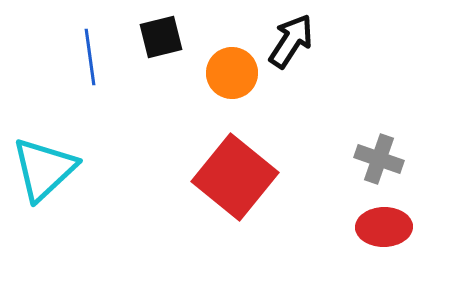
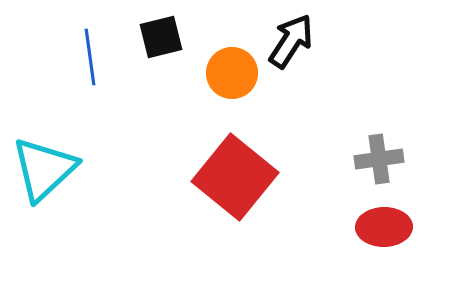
gray cross: rotated 27 degrees counterclockwise
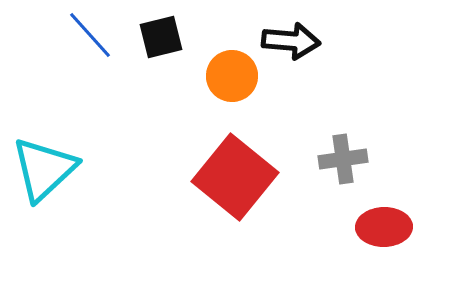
black arrow: rotated 62 degrees clockwise
blue line: moved 22 px up; rotated 34 degrees counterclockwise
orange circle: moved 3 px down
gray cross: moved 36 px left
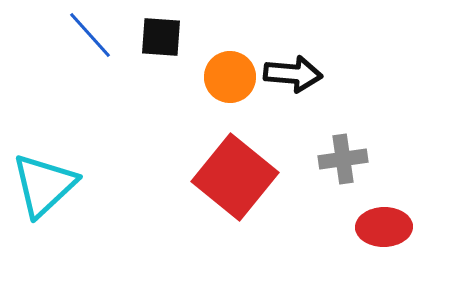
black square: rotated 18 degrees clockwise
black arrow: moved 2 px right, 33 px down
orange circle: moved 2 px left, 1 px down
cyan triangle: moved 16 px down
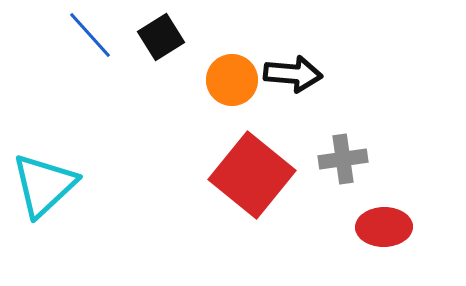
black square: rotated 36 degrees counterclockwise
orange circle: moved 2 px right, 3 px down
red square: moved 17 px right, 2 px up
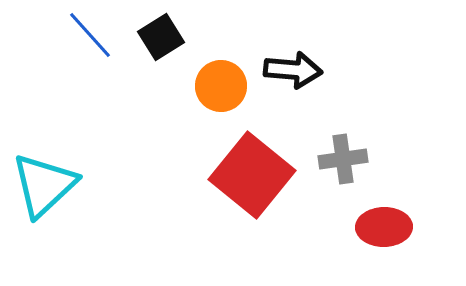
black arrow: moved 4 px up
orange circle: moved 11 px left, 6 px down
